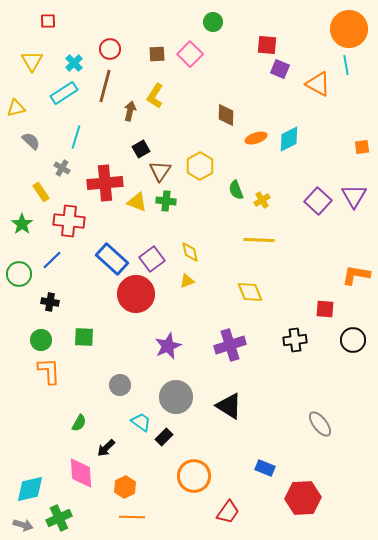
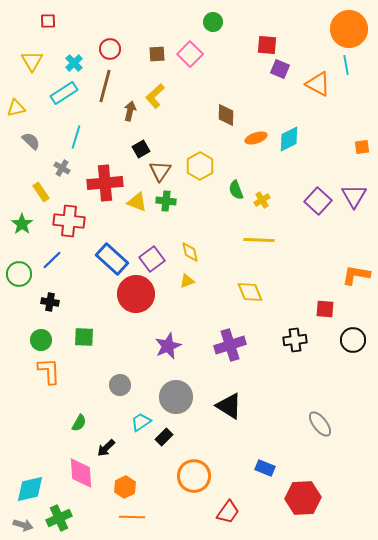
yellow L-shape at (155, 96): rotated 15 degrees clockwise
cyan trapezoid at (141, 422): rotated 70 degrees counterclockwise
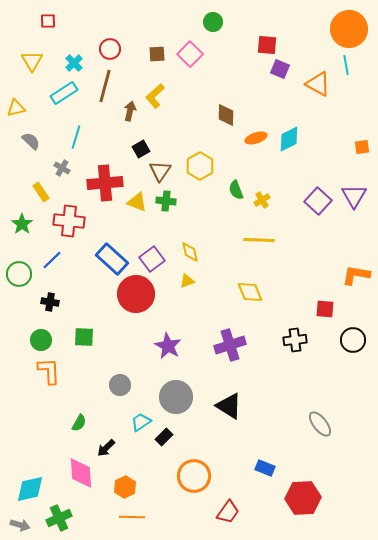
purple star at (168, 346): rotated 20 degrees counterclockwise
gray arrow at (23, 525): moved 3 px left
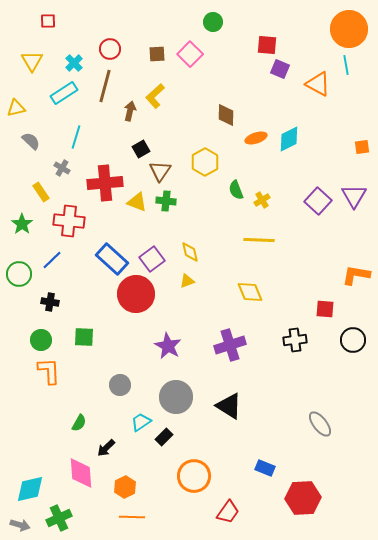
yellow hexagon at (200, 166): moved 5 px right, 4 px up
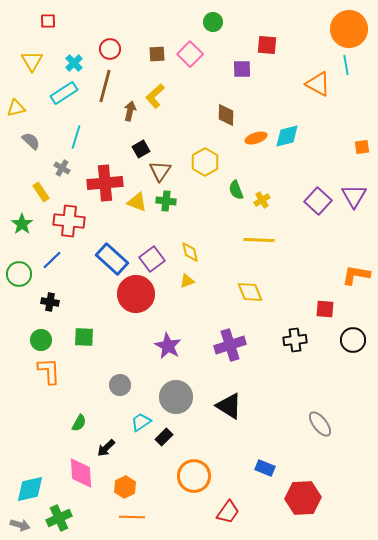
purple square at (280, 69): moved 38 px left; rotated 24 degrees counterclockwise
cyan diamond at (289, 139): moved 2 px left, 3 px up; rotated 12 degrees clockwise
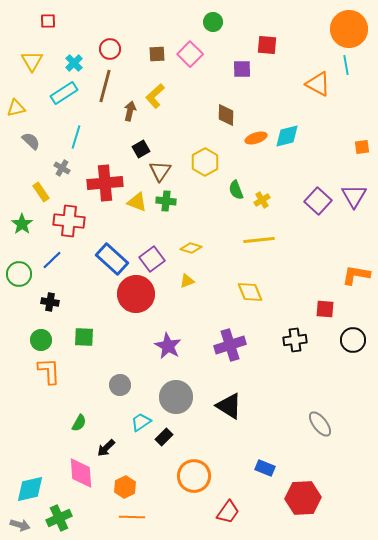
yellow line at (259, 240): rotated 8 degrees counterclockwise
yellow diamond at (190, 252): moved 1 px right, 4 px up; rotated 60 degrees counterclockwise
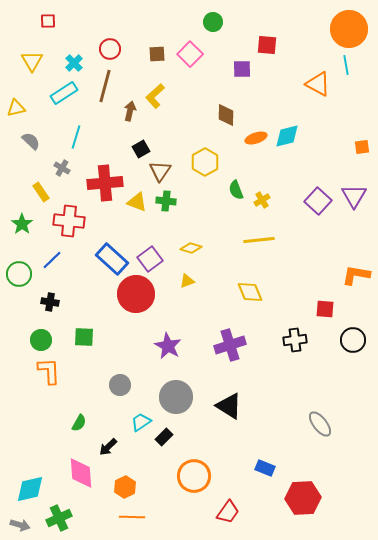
purple square at (152, 259): moved 2 px left
black arrow at (106, 448): moved 2 px right, 1 px up
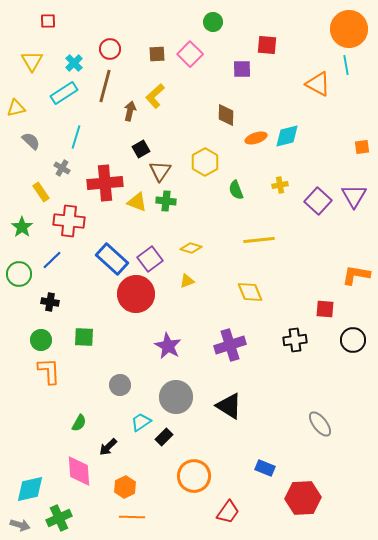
yellow cross at (262, 200): moved 18 px right, 15 px up; rotated 21 degrees clockwise
green star at (22, 224): moved 3 px down
pink diamond at (81, 473): moved 2 px left, 2 px up
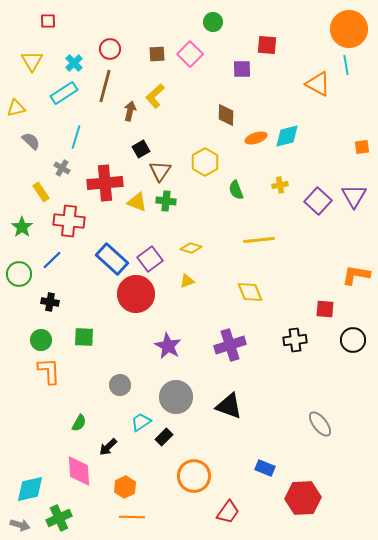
black triangle at (229, 406): rotated 12 degrees counterclockwise
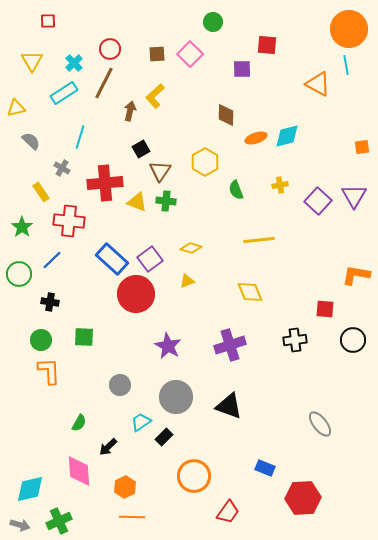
brown line at (105, 86): moved 1 px left, 3 px up; rotated 12 degrees clockwise
cyan line at (76, 137): moved 4 px right
green cross at (59, 518): moved 3 px down
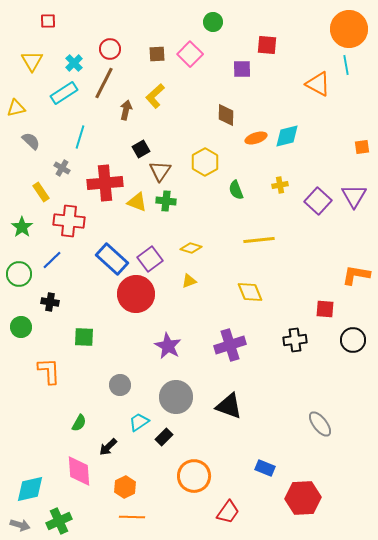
brown arrow at (130, 111): moved 4 px left, 1 px up
yellow triangle at (187, 281): moved 2 px right
green circle at (41, 340): moved 20 px left, 13 px up
cyan trapezoid at (141, 422): moved 2 px left
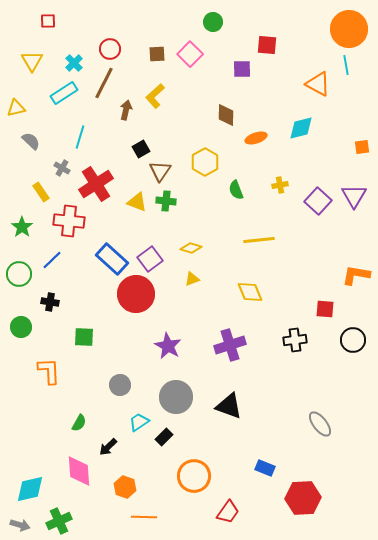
cyan diamond at (287, 136): moved 14 px right, 8 px up
red cross at (105, 183): moved 9 px left, 1 px down; rotated 28 degrees counterclockwise
yellow triangle at (189, 281): moved 3 px right, 2 px up
orange hexagon at (125, 487): rotated 15 degrees counterclockwise
orange line at (132, 517): moved 12 px right
